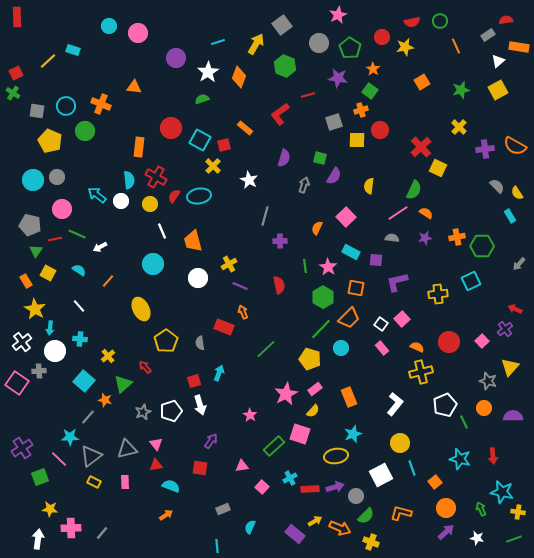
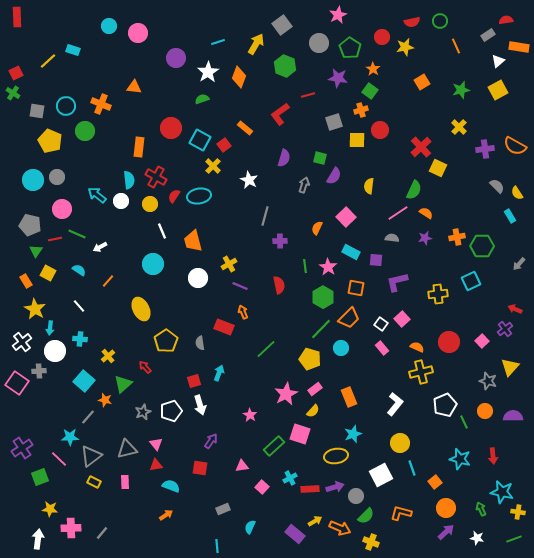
red square at (224, 145): rotated 24 degrees counterclockwise
orange circle at (484, 408): moved 1 px right, 3 px down
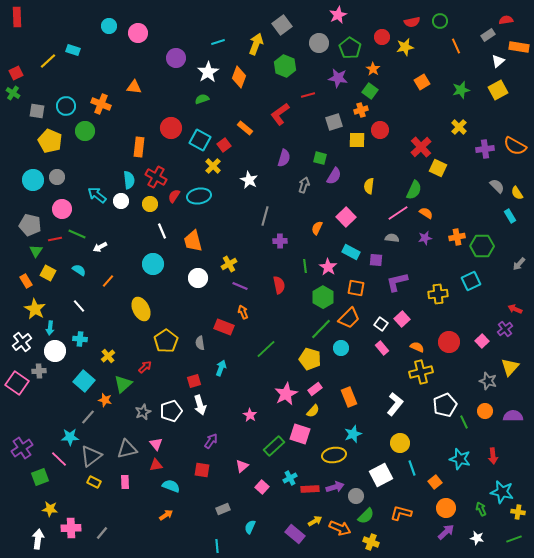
yellow arrow at (256, 44): rotated 10 degrees counterclockwise
red arrow at (145, 367): rotated 88 degrees clockwise
cyan arrow at (219, 373): moved 2 px right, 5 px up
yellow ellipse at (336, 456): moved 2 px left, 1 px up
pink triangle at (242, 466): rotated 32 degrees counterclockwise
red square at (200, 468): moved 2 px right, 2 px down
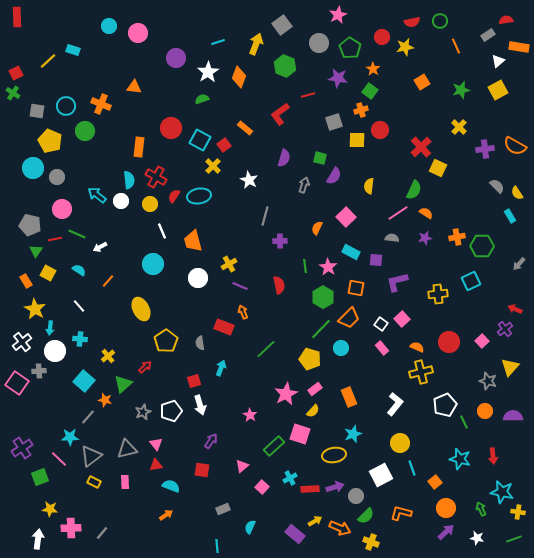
cyan circle at (33, 180): moved 12 px up
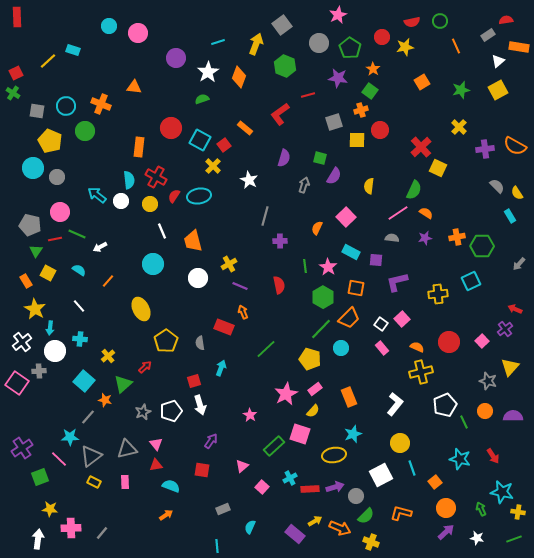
pink circle at (62, 209): moved 2 px left, 3 px down
red arrow at (493, 456): rotated 28 degrees counterclockwise
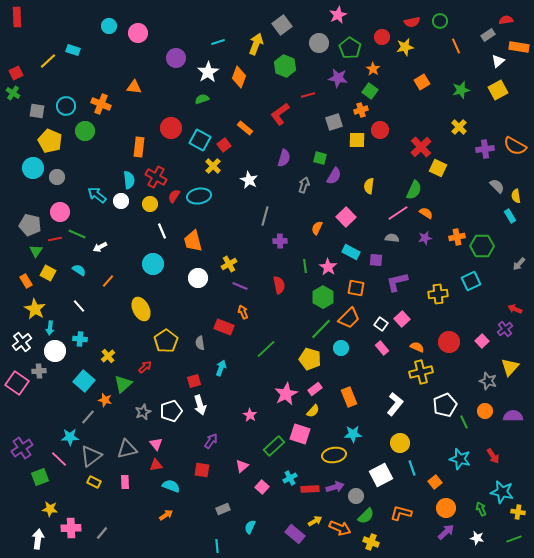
yellow semicircle at (517, 193): moved 1 px left, 3 px down; rotated 24 degrees clockwise
cyan star at (353, 434): rotated 18 degrees clockwise
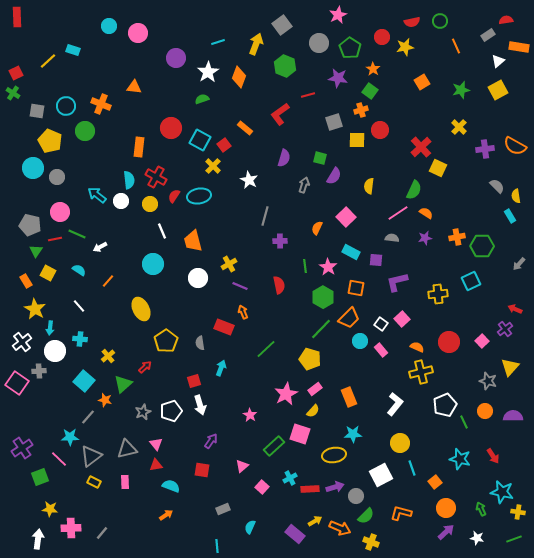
cyan circle at (341, 348): moved 19 px right, 7 px up
pink rectangle at (382, 348): moved 1 px left, 2 px down
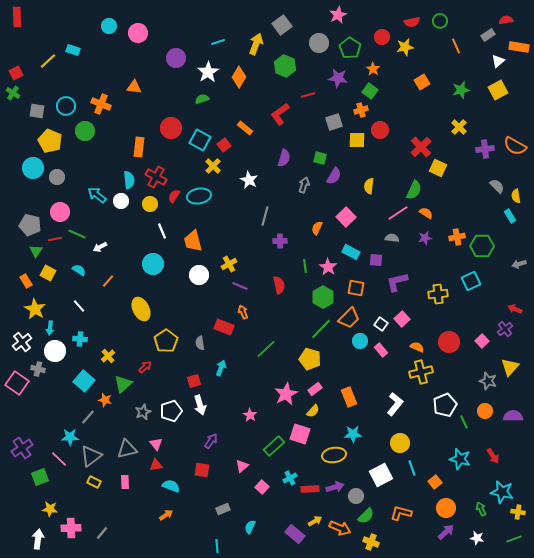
orange diamond at (239, 77): rotated 10 degrees clockwise
gray arrow at (519, 264): rotated 32 degrees clockwise
white circle at (198, 278): moved 1 px right, 3 px up
gray cross at (39, 371): moved 1 px left, 2 px up; rotated 16 degrees clockwise
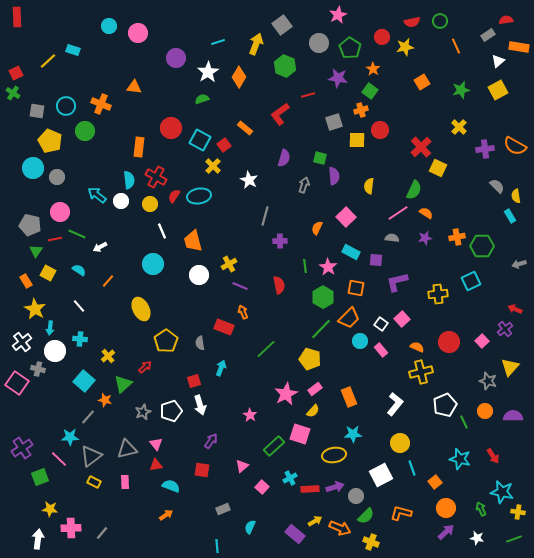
purple semicircle at (334, 176): rotated 36 degrees counterclockwise
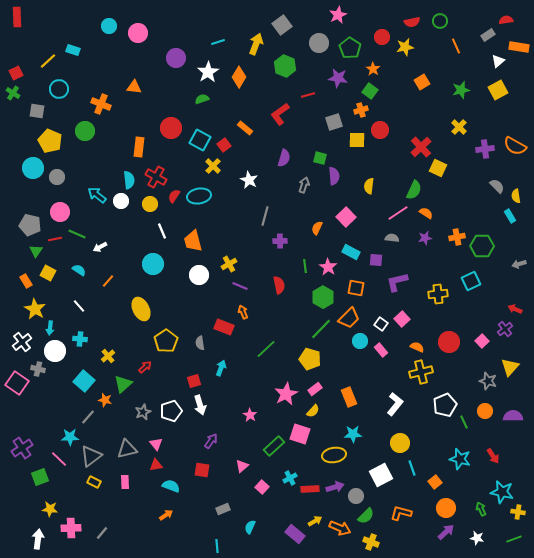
cyan circle at (66, 106): moved 7 px left, 17 px up
